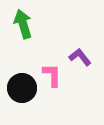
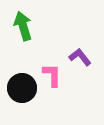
green arrow: moved 2 px down
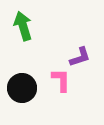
purple L-shape: rotated 110 degrees clockwise
pink L-shape: moved 9 px right, 5 px down
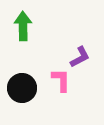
green arrow: rotated 16 degrees clockwise
purple L-shape: rotated 10 degrees counterclockwise
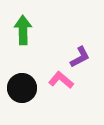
green arrow: moved 4 px down
pink L-shape: rotated 50 degrees counterclockwise
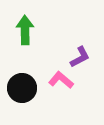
green arrow: moved 2 px right
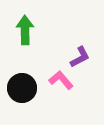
pink L-shape: rotated 10 degrees clockwise
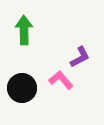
green arrow: moved 1 px left
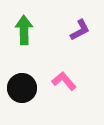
purple L-shape: moved 27 px up
pink L-shape: moved 3 px right, 1 px down
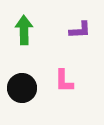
purple L-shape: rotated 25 degrees clockwise
pink L-shape: rotated 140 degrees counterclockwise
